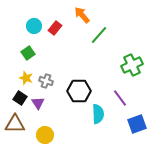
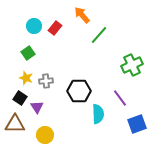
gray cross: rotated 24 degrees counterclockwise
purple triangle: moved 1 px left, 4 px down
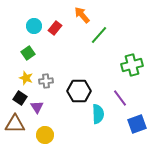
green cross: rotated 10 degrees clockwise
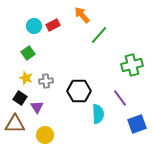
red rectangle: moved 2 px left, 3 px up; rotated 24 degrees clockwise
